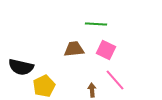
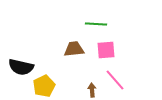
pink square: rotated 30 degrees counterclockwise
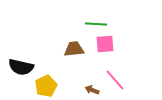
pink square: moved 1 px left, 6 px up
yellow pentagon: moved 2 px right
brown arrow: rotated 64 degrees counterclockwise
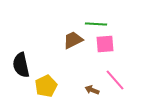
brown trapezoid: moved 1 px left, 9 px up; rotated 20 degrees counterclockwise
black semicircle: moved 2 px up; rotated 65 degrees clockwise
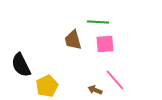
green line: moved 2 px right, 2 px up
brown trapezoid: rotated 80 degrees counterclockwise
black semicircle: rotated 15 degrees counterclockwise
yellow pentagon: moved 1 px right
brown arrow: moved 3 px right
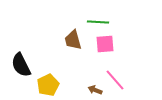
yellow pentagon: moved 1 px right, 1 px up
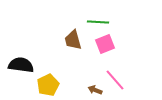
pink square: rotated 18 degrees counterclockwise
black semicircle: rotated 125 degrees clockwise
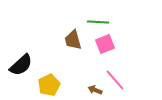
black semicircle: rotated 130 degrees clockwise
yellow pentagon: moved 1 px right
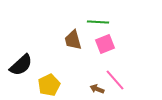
brown arrow: moved 2 px right, 1 px up
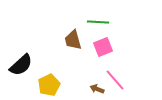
pink square: moved 2 px left, 3 px down
